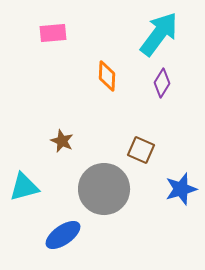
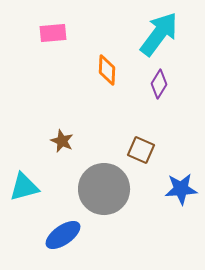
orange diamond: moved 6 px up
purple diamond: moved 3 px left, 1 px down
blue star: rotated 12 degrees clockwise
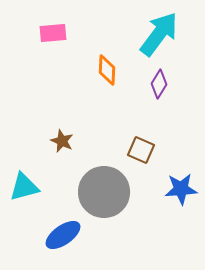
gray circle: moved 3 px down
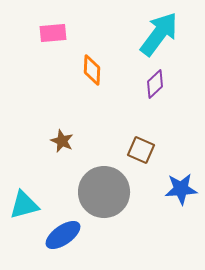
orange diamond: moved 15 px left
purple diamond: moved 4 px left; rotated 16 degrees clockwise
cyan triangle: moved 18 px down
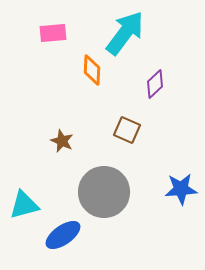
cyan arrow: moved 34 px left, 1 px up
brown square: moved 14 px left, 20 px up
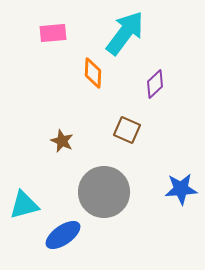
orange diamond: moved 1 px right, 3 px down
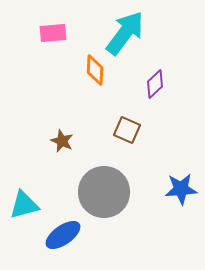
orange diamond: moved 2 px right, 3 px up
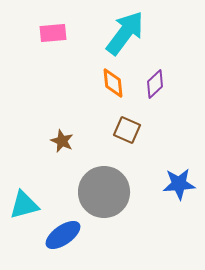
orange diamond: moved 18 px right, 13 px down; rotated 8 degrees counterclockwise
blue star: moved 2 px left, 5 px up
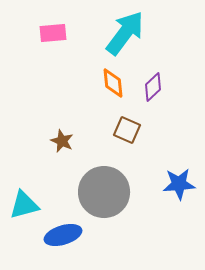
purple diamond: moved 2 px left, 3 px down
blue ellipse: rotated 18 degrees clockwise
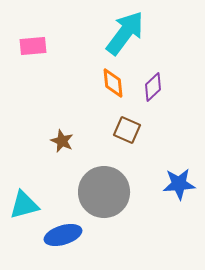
pink rectangle: moved 20 px left, 13 px down
